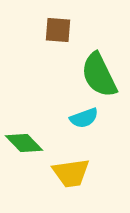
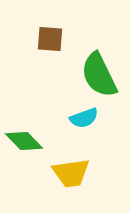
brown square: moved 8 px left, 9 px down
green diamond: moved 2 px up
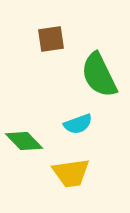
brown square: moved 1 px right; rotated 12 degrees counterclockwise
cyan semicircle: moved 6 px left, 6 px down
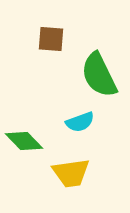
brown square: rotated 12 degrees clockwise
cyan semicircle: moved 2 px right, 2 px up
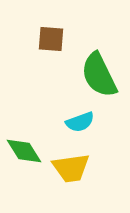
green diamond: moved 10 px down; rotated 12 degrees clockwise
yellow trapezoid: moved 5 px up
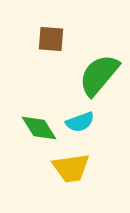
green semicircle: rotated 66 degrees clockwise
green diamond: moved 15 px right, 23 px up
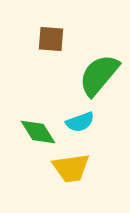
green diamond: moved 1 px left, 4 px down
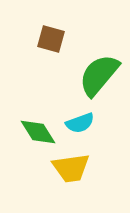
brown square: rotated 12 degrees clockwise
cyan semicircle: moved 1 px down
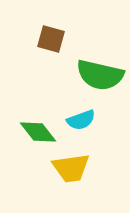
green semicircle: moved 1 px right; rotated 117 degrees counterclockwise
cyan semicircle: moved 1 px right, 3 px up
green diamond: rotated 6 degrees counterclockwise
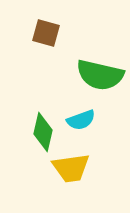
brown square: moved 5 px left, 6 px up
green diamond: moved 5 px right; rotated 51 degrees clockwise
